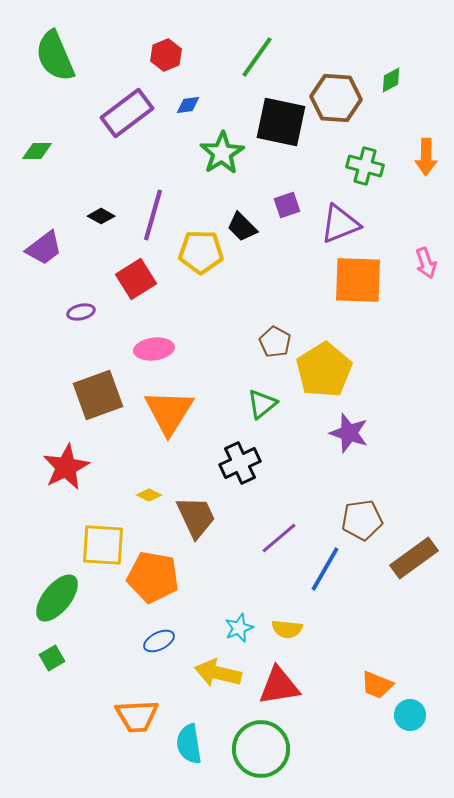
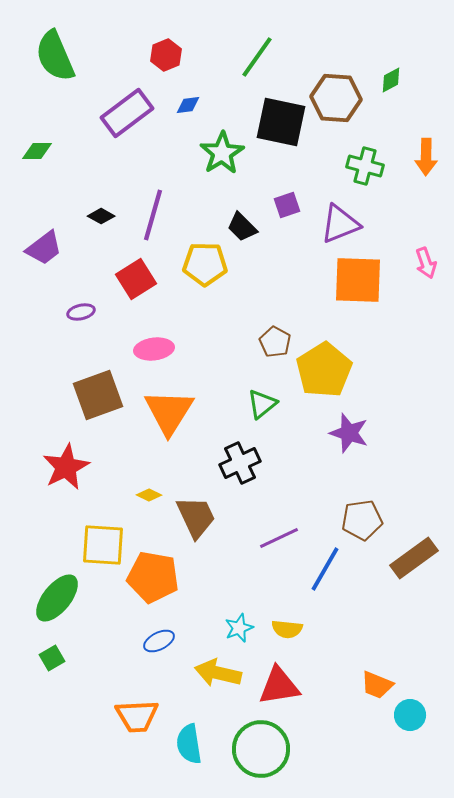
yellow pentagon at (201, 252): moved 4 px right, 12 px down
purple line at (279, 538): rotated 15 degrees clockwise
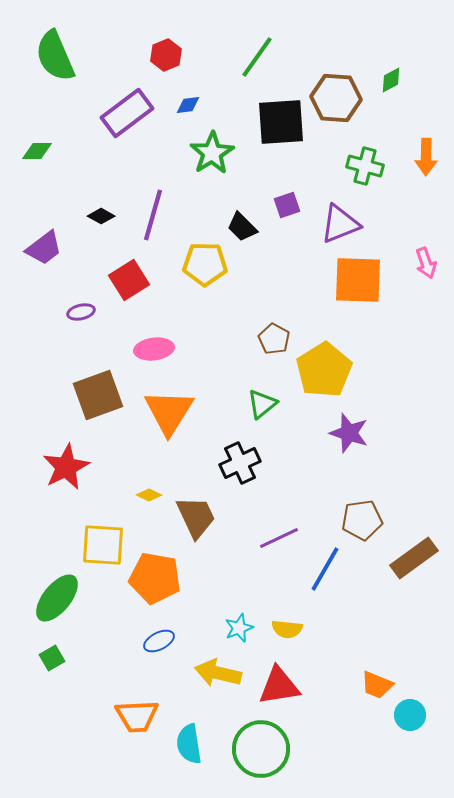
black square at (281, 122): rotated 16 degrees counterclockwise
green star at (222, 153): moved 10 px left
red square at (136, 279): moved 7 px left, 1 px down
brown pentagon at (275, 342): moved 1 px left, 3 px up
orange pentagon at (153, 577): moved 2 px right, 1 px down
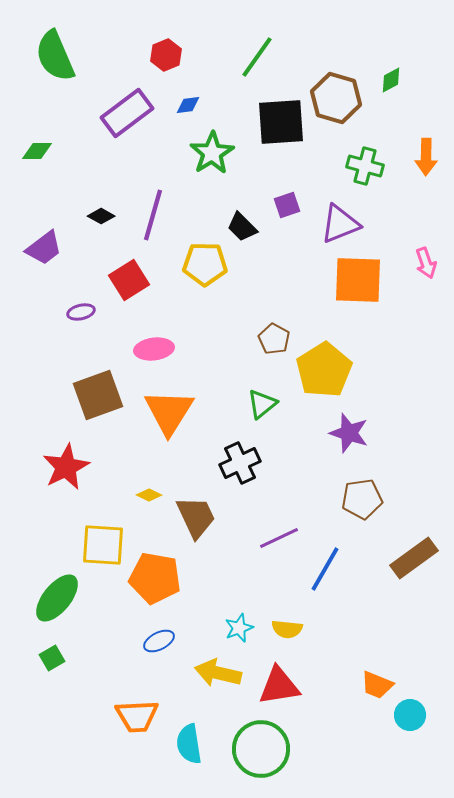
brown hexagon at (336, 98): rotated 12 degrees clockwise
brown pentagon at (362, 520): moved 21 px up
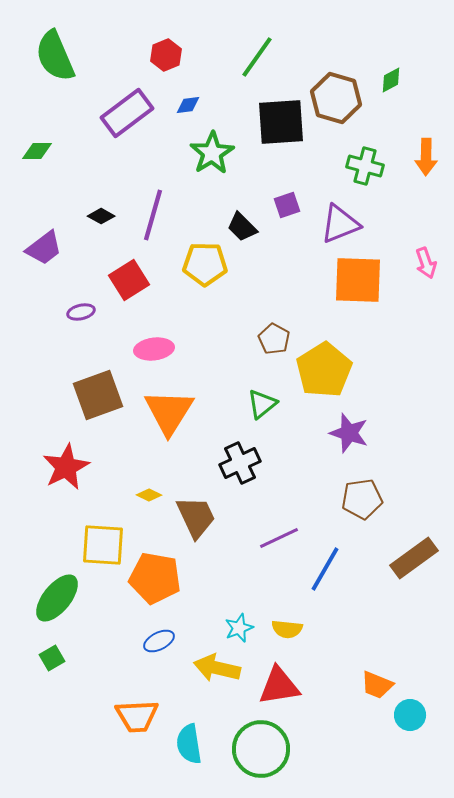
yellow arrow at (218, 673): moved 1 px left, 5 px up
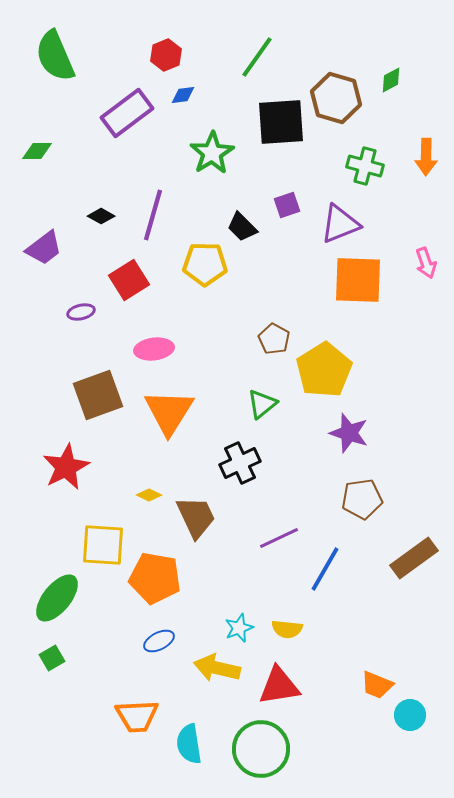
blue diamond at (188, 105): moved 5 px left, 10 px up
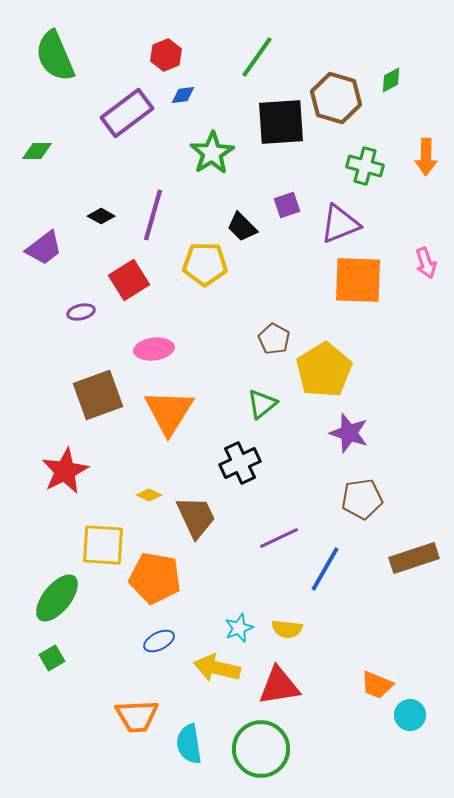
red star at (66, 467): moved 1 px left, 4 px down
brown rectangle at (414, 558): rotated 18 degrees clockwise
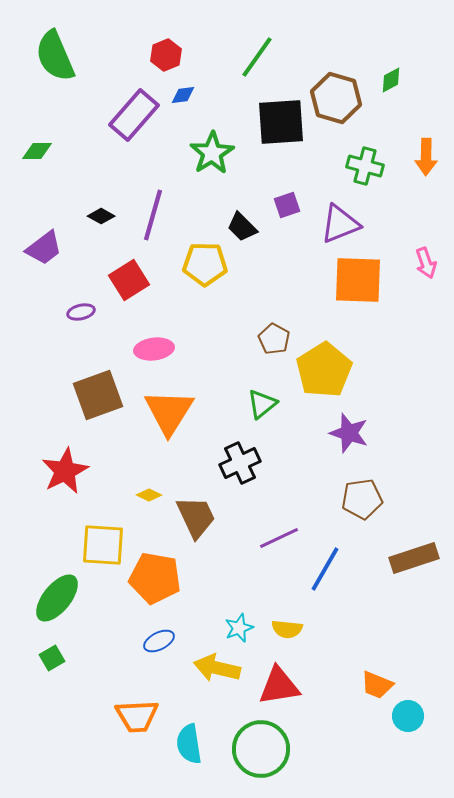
purple rectangle at (127, 113): moved 7 px right, 2 px down; rotated 12 degrees counterclockwise
cyan circle at (410, 715): moved 2 px left, 1 px down
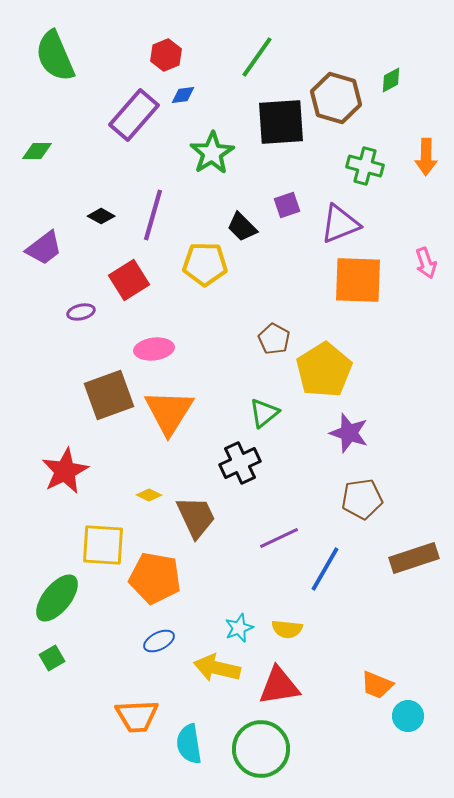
brown square at (98, 395): moved 11 px right
green triangle at (262, 404): moved 2 px right, 9 px down
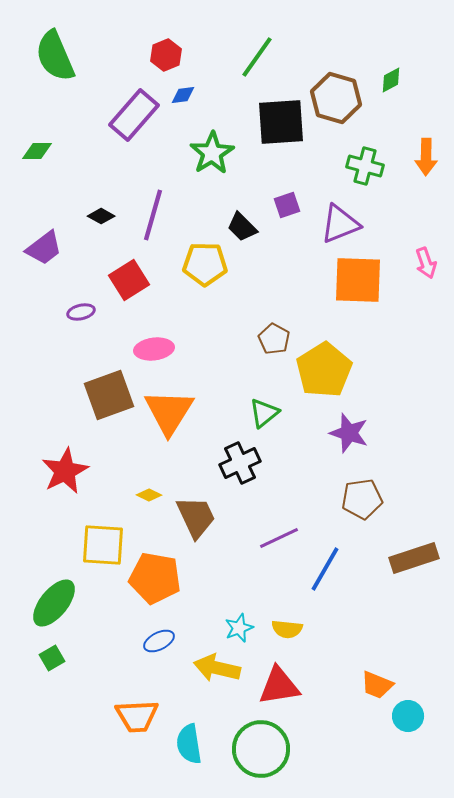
green ellipse at (57, 598): moved 3 px left, 5 px down
